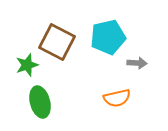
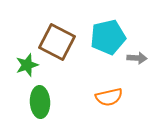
gray arrow: moved 5 px up
orange semicircle: moved 8 px left, 1 px up
green ellipse: rotated 12 degrees clockwise
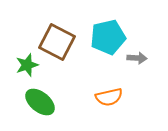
green ellipse: rotated 48 degrees counterclockwise
